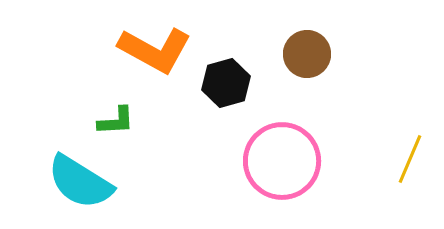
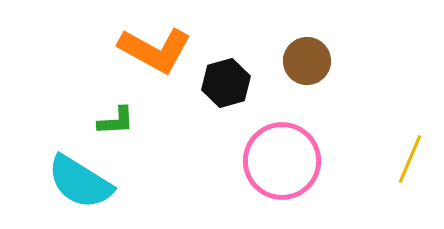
brown circle: moved 7 px down
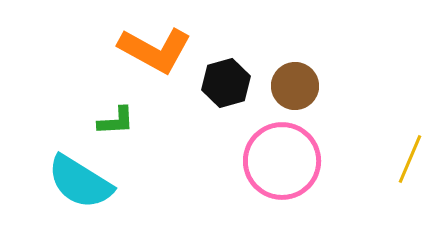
brown circle: moved 12 px left, 25 px down
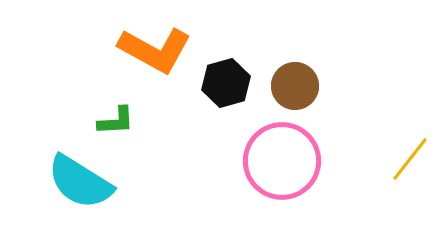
yellow line: rotated 15 degrees clockwise
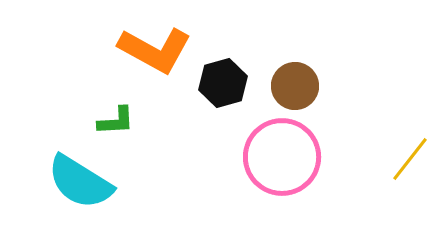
black hexagon: moved 3 px left
pink circle: moved 4 px up
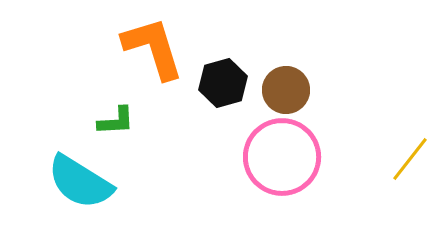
orange L-shape: moved 2 px left, 2 px up; rotated 136 degrees counterclockwise
brown circle: moved 9 px left, 4 px down
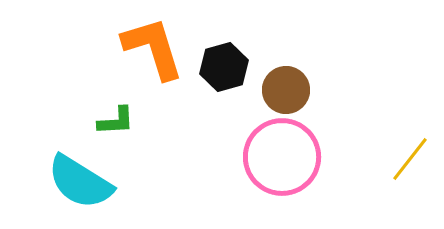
black hexagon: moved 1 px right, 16 px up
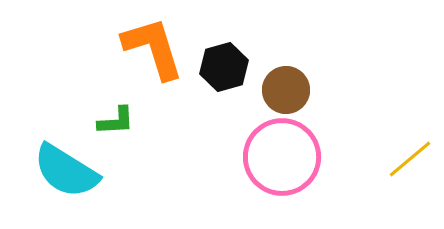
yellow line: rotated 12 degrees clockwise
cyan semicircle: moved 14 px left, 11 px up
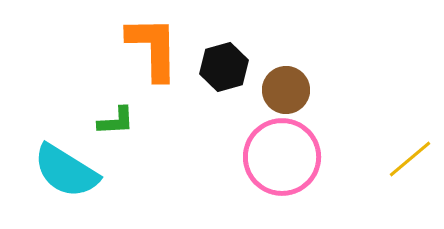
orange L-shape: rotated 16 degrees clockwise
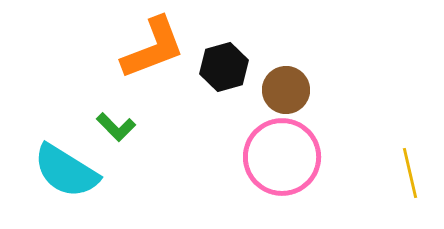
orange L-shape: rotated 70 degrees clockwise
green L-shape: moved 6 px down; rotated 48 degrees clockwise
yellow line: moved 14 px down; rotated 63 degrees counterclockwise
